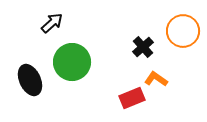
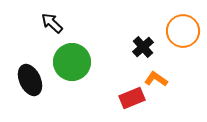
black arrow: rotated 95 degrees counterclockwise
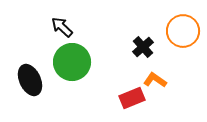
black arrow: moved 10 px right, 4 px down
orange L-shape: moved 1 px left, 1 px down
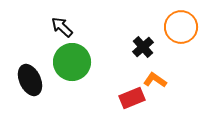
orange circle: moved 2 px left, 4 px up
